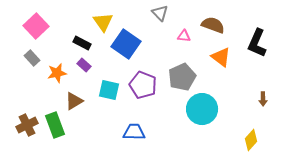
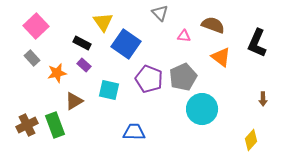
gray pentagon: moved 1 px right
purple pentagon: moved 6 px right, 6 px up
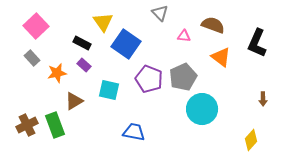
blue trapezoid: rotated 10 degrees clockwise
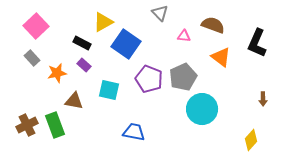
yellow triangle: rotated 35 degrees clockwise
brown triangle: rotated 42 degrees clockwise
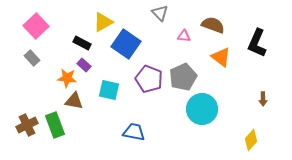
orange star: moved 10 px right, 5 px down; rotated 18 degrees clockwise
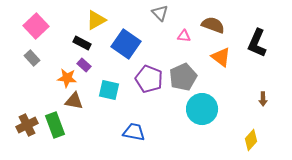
yellow triangle: moved 7 px left, 2 px up
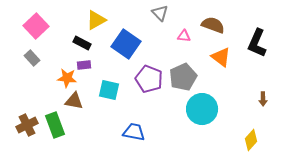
purple rectangle: rotated 48 degrees counterclockwise
